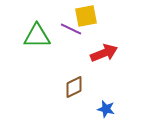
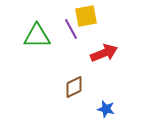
purple line: rotated 35 degrees clockwise
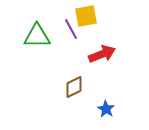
red arrow: moved 2 px left, 1 px down
blue star: rotated 18 degrees clockwise
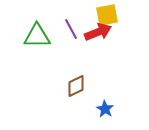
yellow square: moved 21 px right, 1 px up
red arrow: moved 4 px left, 22 px up
brown diamond: moved 2 px right, 1 px up
blue star: moved 1 px left
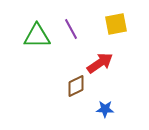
yellow square: moved 9 px right, 9 px down
red arrow: moved 2 px right, 31 px down; rotated 12 degrees counterclockwise
blue star: rotated 30 degrees counterclockwise
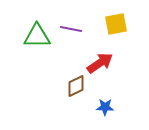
purple line: rotated 50 degrees counterclockwise
blue star: moved 2 px up
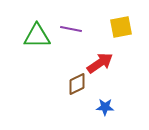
yellow square: moved 5 px right, 3 px down
brown diamond: moved 1 px right, 2 px up
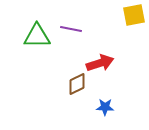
yellow square: moved 13 px right, 12 px up
red arrow: rotated 16 degrees clockwise
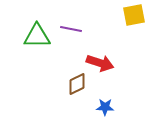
red arrow: rotated 36 degrees clockwise
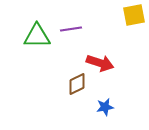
purple line: rotated 20 degrees counterclockwise
blue star: rotated 12 degrees counterclockwise
